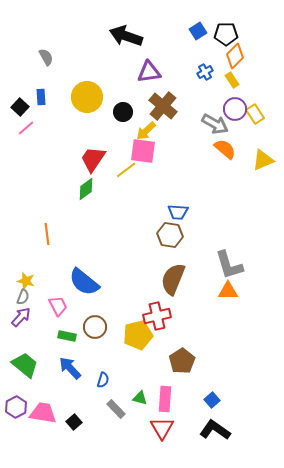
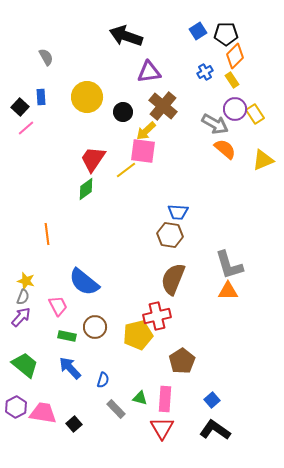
black square at (74, 422): moved 2 px down
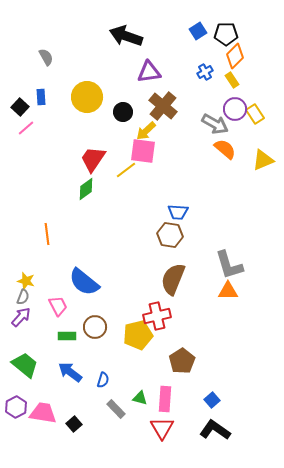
green rectangle at (67, 336): rotated 12 degrees counterclockwise
blue arrow at (70, 368): moved 4 px down; rotated 10 degrees counterclockwise
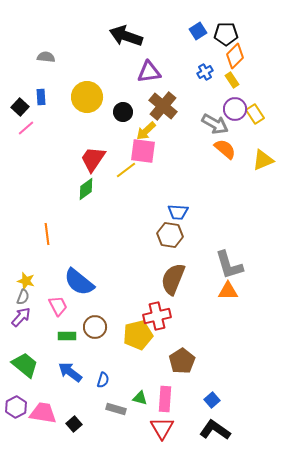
gray semicircle at (46, 57): rotated 54 degrees counterclockwise
blue semicircle at (84, 282): moved 5 px left
gray rectangle at (116, 409): rotated 30 degrees counterclockwise
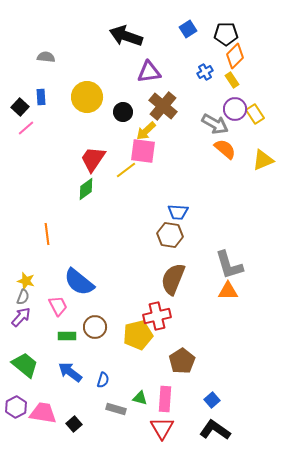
blue square at (198, 31): moved 10 px left, 2 px up
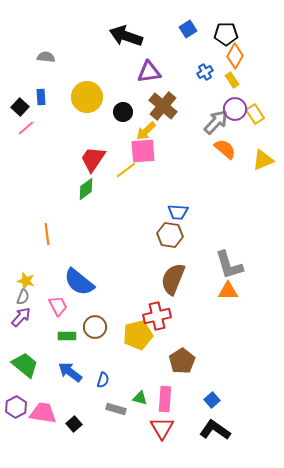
orange diamond at (235, 56): rotated 15 degrees counterclockwise
gray arrow at (215, 124): moved 1 px right, 2 px up; rotated 76 degrees counterclockwise
pink square at (143, 151): rotated 12 degrees counterclockwise
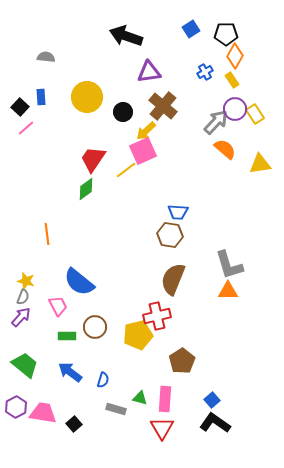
blue square at (188, 29): moved 3 px right
pink square at (143, 151): rotated 20 degrees counterclockwise
yellow triangle at (263, 160): moved 3 px left, 4 px down; rotated 15 degrees clockwise
black L-shape at (215, 430): moved 7 px up
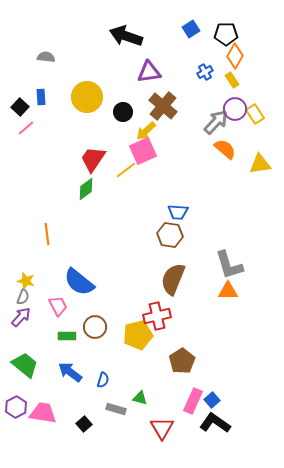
pink rectangle at (165, 399): moved 28 px right, 2 px down; rotated 20 degrees clockwise
black square at (74, 424): moved 10 px right
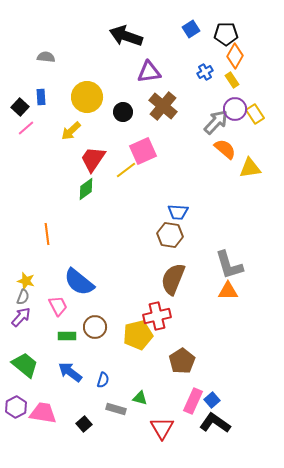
yellow arrow at (146, 131): moved 75 px left
yellow triangle at (260, 164): moved 10 px left, 4 px down
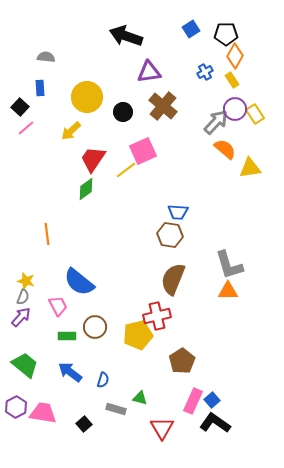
blue rectangle at (41, 97): moved 1 px left, 9 px up
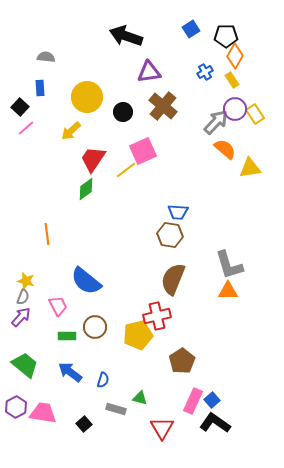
black pentagon at (226, 34): moved 2 px down
blue semicircle at (79, 282): moved 7 px right, 1 px up
